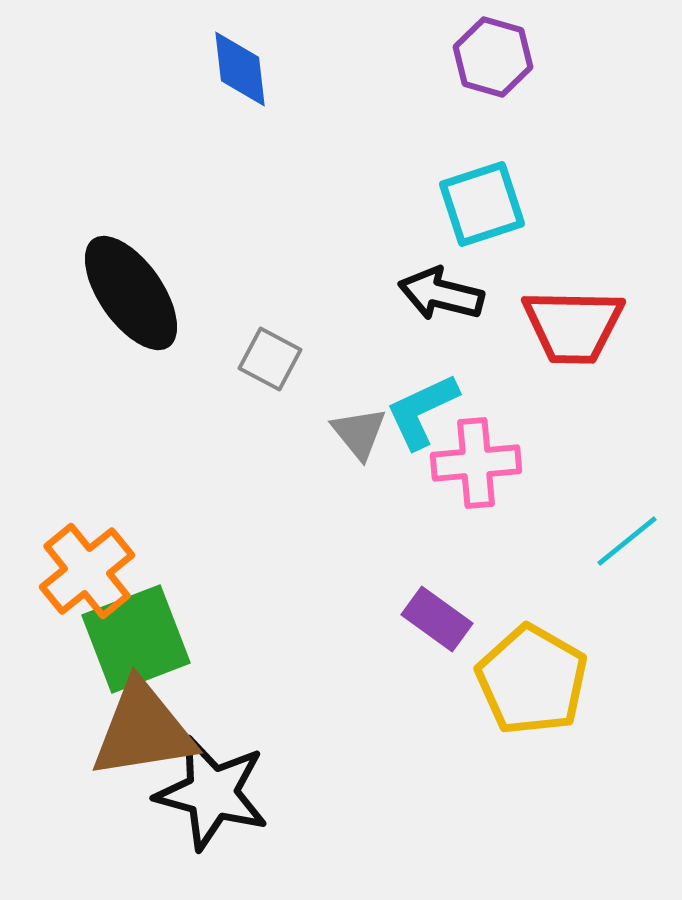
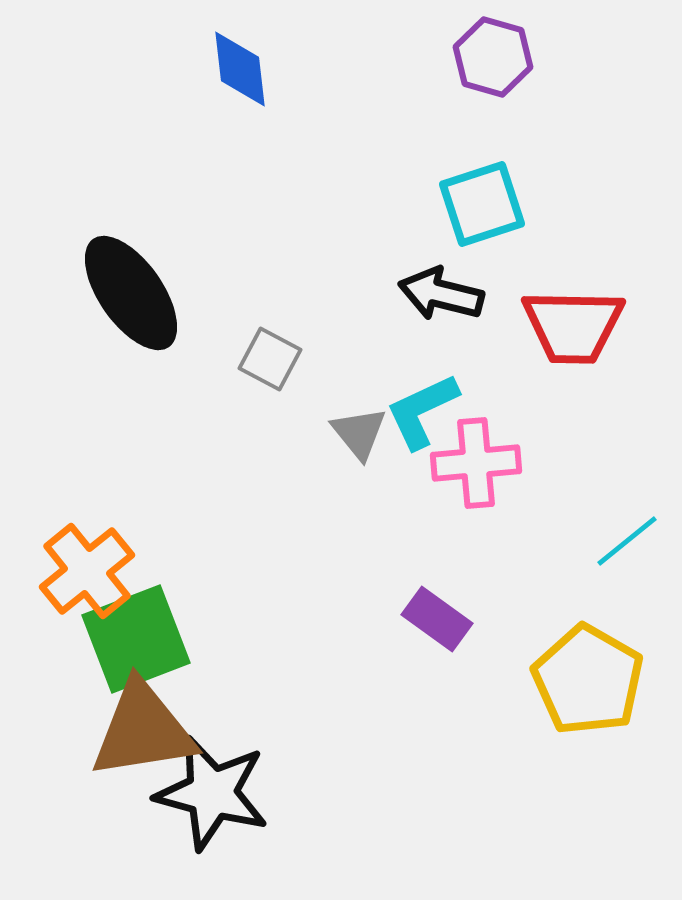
yellow pentagon: moved 56 px right
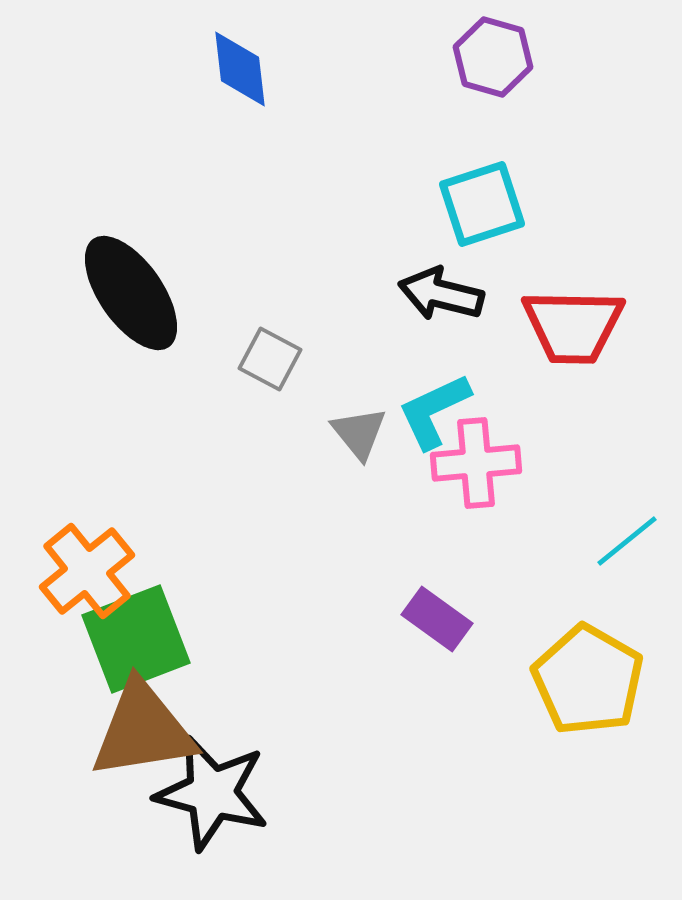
cyan L-shape: moved 12 px right
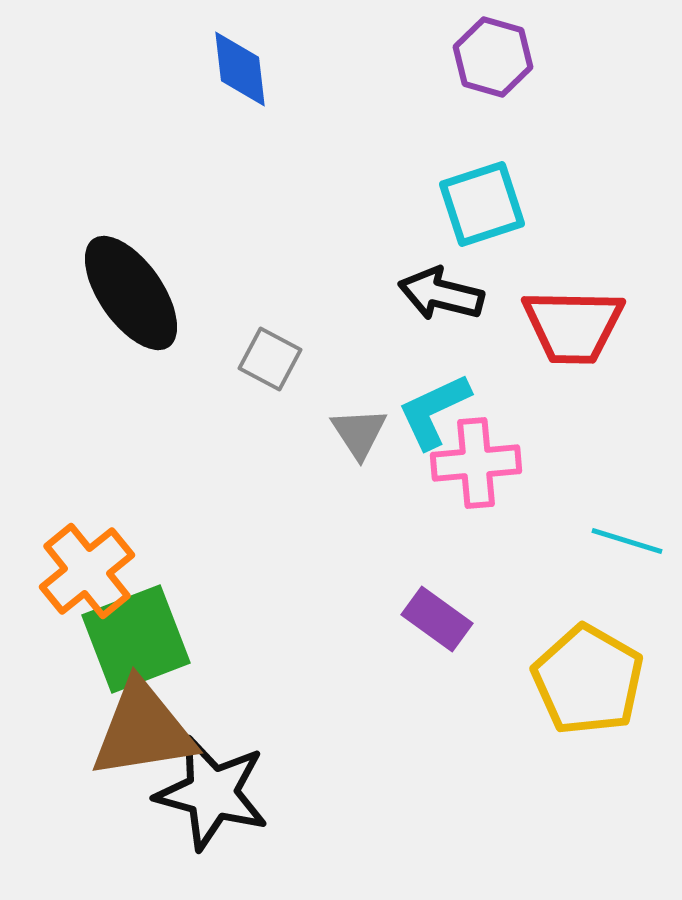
gray triangle: rotated 6 degrees clockwise
cyan line: rotated 56 degrees clockwise
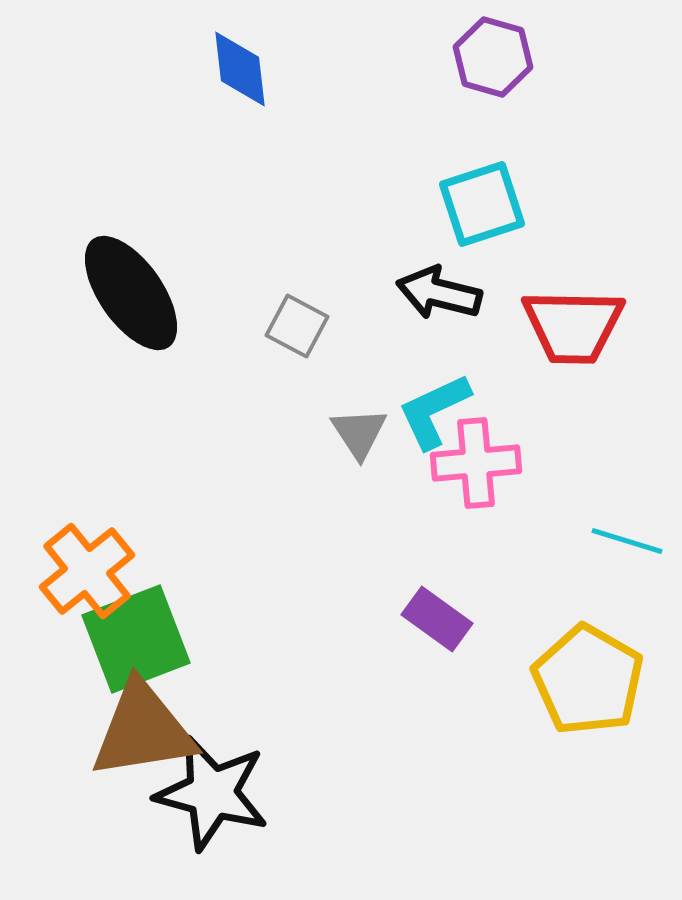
black arrow: moved 2 px left, 1 px up
gray square: moved 27 px right, 33 px up
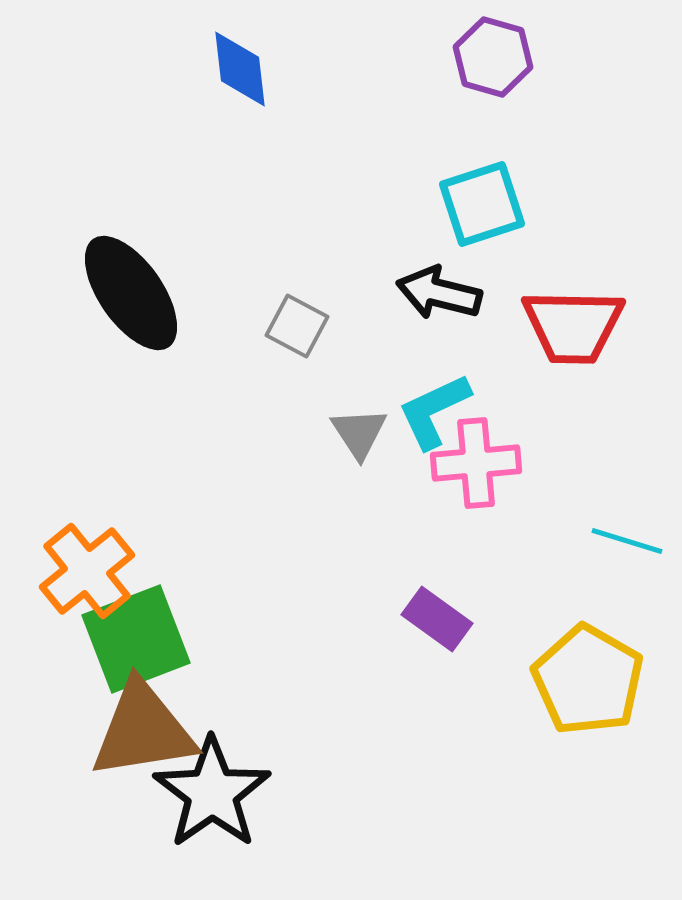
black star: rotated 22 degrees clockwise
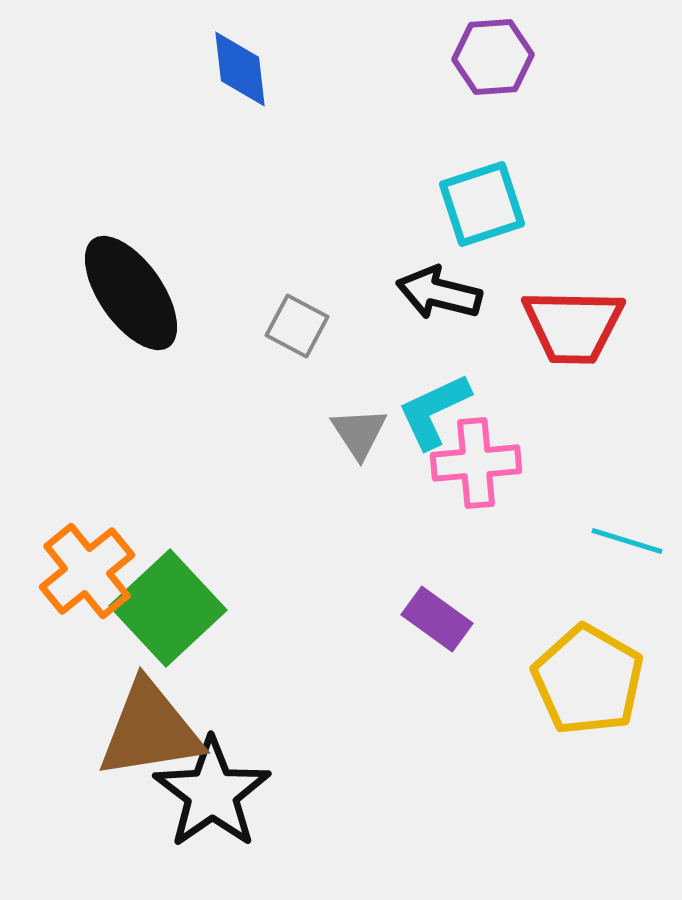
purple hexagon: rotated 20 degrees counterclockwise
green square: moved 32 px right, 31 px up; rotated 22 degrees counterclockwise
brown triangle: moved 7 px right
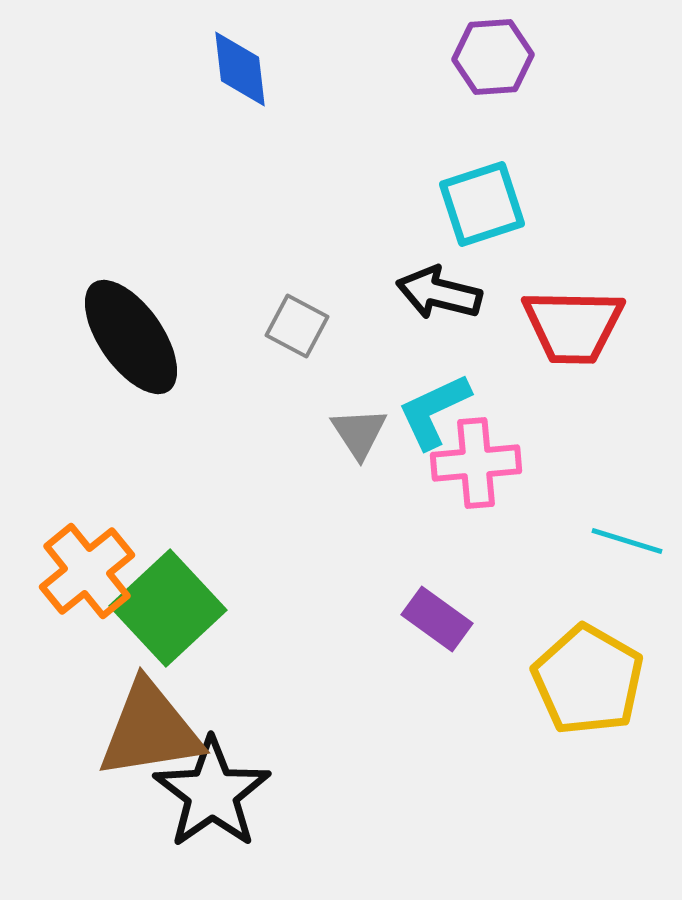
black ellipse: moved 44 px down
